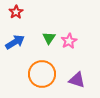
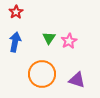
blue arrow: rotated 48 degrees counterclockwise
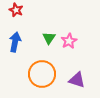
red star: moved 2 px up; rotated 16 degrees counterclockwise
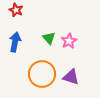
green triangle: rotated 16 degrees counterclockwise
purple triangle: moved 6 px left, 3 px up
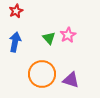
red star: moved 1 px down; rotated 24 degrees clockwise
pink star: moved 1 px left, 6 px up
purple triangle: moved 3 px down
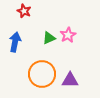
red star: moved 8 px right; rotated 24 degrees counterclockwise
green triangle: rotated 48 degrees clockwise
purple triangle: moved 1 px left; rotated 18 degrees counterclockwise
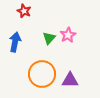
green triangle: rotated 24 degrees counterclockwise
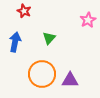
pink star: moved 20 px right, 15 px up
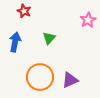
orange circle: moved 2 px left, 3 px down
purple triangle: rotated 24 degrees counterclockwise
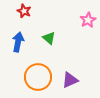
green triangle: rotated 32 degrees counterclockwise
blue arrow: moved 3 px right
orange circle: moved 2 px left
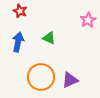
red star: moved 4 px left
green triangle: rotated 16 degrees counterclockwise
orange circle: moved 3 px right
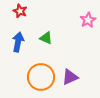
green triangle: moved 3 px left
purple triangle: moved 3 px up
